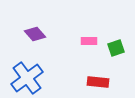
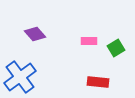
green square: rotated 12 degrees counterclockwise
blue cross: moved 7 px left, 1 px up
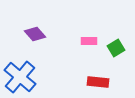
blue cross: rotated 12 degrees counterclockwise
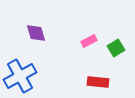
purple diamond: moved 1 px right, 1 px up; rotated 25 degrees clockwise
pink rectangle: rotated 28 degrees counterclockwise
blue cross: moved 1 px up; rotated 20 degrees clockwise
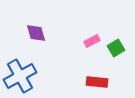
pink rectangle: moved 3 px right
red rectangle: moved 1 px left
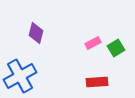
purple diamond: rotated 30 degrees clockwise
pink rectangle: moved 1 px right, 2 px down
red rectangle: rotated 10 degrees counterclockwise
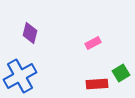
purple diamond: moved 6 px left
green square: moved 5 px right, 25 px down
red rectangle: moved 2 px down
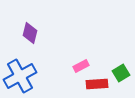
pink rectangle: moved 12 px left, 23 px down
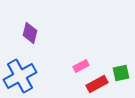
green square: rotated 18 degrees clockwise
red rectangle: rotated 25 degrees counterclockwise
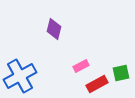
purple diamond: moved 24 px right, 4 px up
